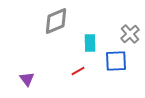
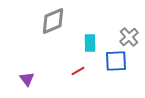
gray diamond: moved 3 px left
gray cross: moved 1 px left, 3 px down
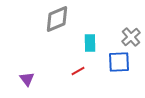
gray diamond: moved 4 px right, 2 px up
gray cross: moved 2 px right
blue square: moved 3 px right, 1 px down
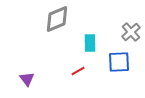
gray cross: moved 5 px up
